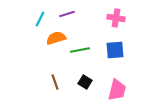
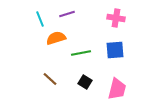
cyan line: rotated 49 degrees counterclockwise
green line: moved 1 px right, 3 px down
brown line: moved 5 px left, 3 px up; rotated 28 degrees counterclockwise
pink trapezoid: moved 1 px up
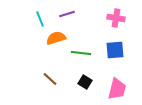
green line: rotated 18 degrees clockwise
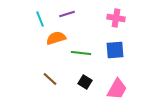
pink trapezoid: rotated 15 degrees clockwise
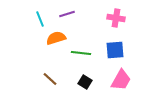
pink trapezoid: moved 4 px right, 9 px up
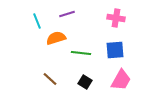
cyan line: moved 3 px left, 2 px down
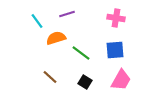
cyan line: rotated 14 degrees counterclockwise
green line: rotated 30 degrees clockwise
brown line: moved 2 px up
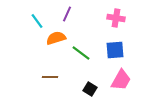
purple line: rotated 49 degrees counterclockwise
brown line: rotated 42 degrees counterclockwise
black square: moved 5 px right, 7 px down
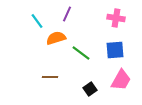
black square: rotated 24 degrees clockwise
